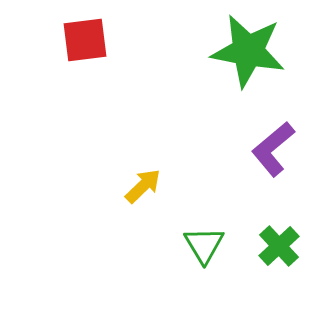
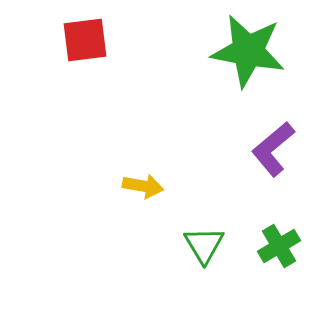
yellow arrow: rotated 54 degrees clockwise
green cross: rotated 12 degrees clockwise
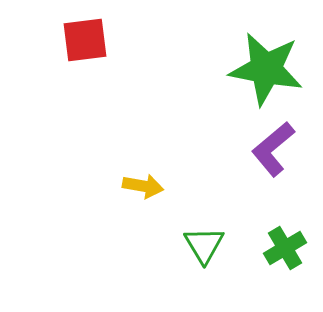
green star: moved 18 px right, 18 px down
green cross: moved 6 px right, 2 px down
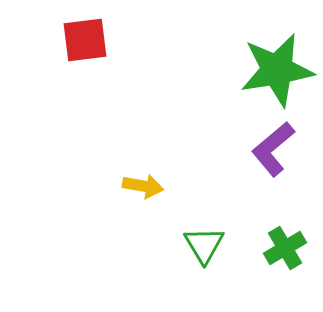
green star: moved 11 px right, 1 px down; rotated 20 degrees counterclockwise
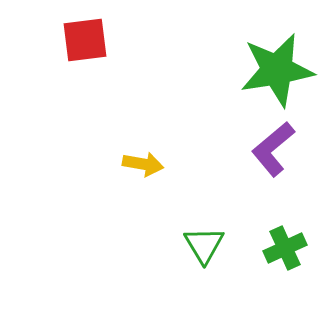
yellow arrow: moved 22 px up
green cross: rotated 6 degrees clockwise
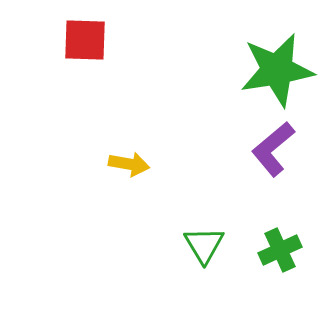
red square: rotated 9 degrees clockwise
yellow arrow: moved 14 px left
green cross: moved 5 px left, 2 px down
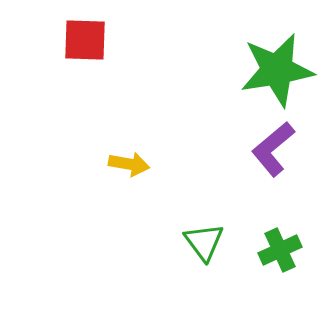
green triangle: moved 3 px up; rotated 6 degrees counterclockwise
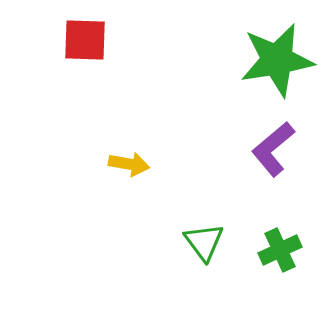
green star: moved 10 px up
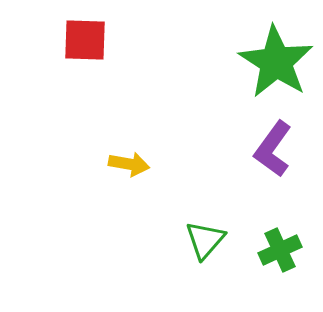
green star: moved 1 px left, 2 px down; rotated 30 degrees counterclockwise
purple L-shape: rotated 14 degrees counterclockwise
green triangle: moved 1 px right, 2 px up; rotated 18 degrees clockwise
